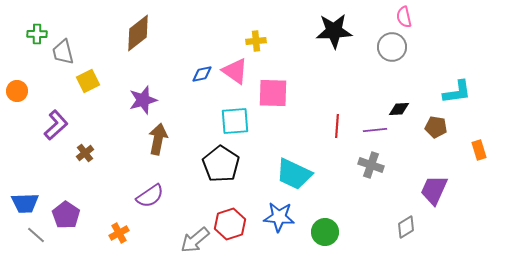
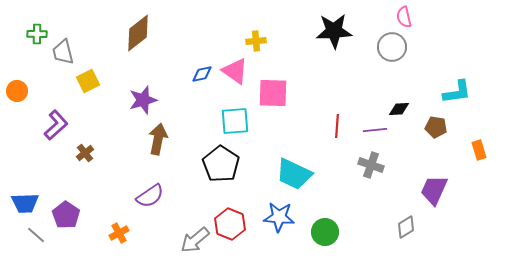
red hexagon: rotated 20 degrees counterclockwise
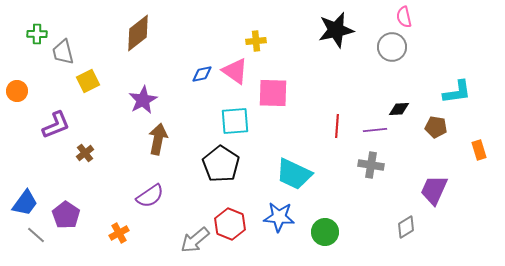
black star: moved 2 px right, 1 px up; rotated 9 degrees counterclockwise
purple star: rotated 12 degrees counterclockwise
purple L-shape: rotated 20 degrees clockwise
gray cross: rotated 10 degrees counterclockwise
blue trapezoid: rotated 52 degrees counterclockwise
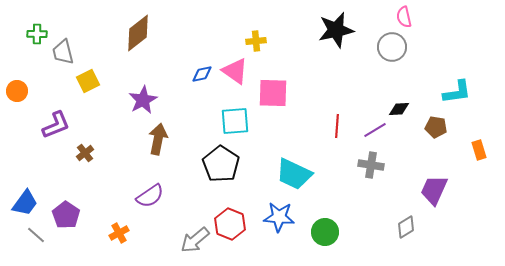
purple line: rotated 25 degrees counterclockwise
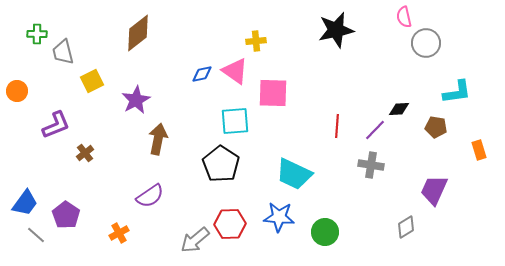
gray circle: moved 34 px right, 4 px up
yellow square: moved 4 px right
purple star: moved 7 px left
purple line: rotated 15 degrees counterclockwise
red hexagon: rotated 24 degrees counterclockwise
